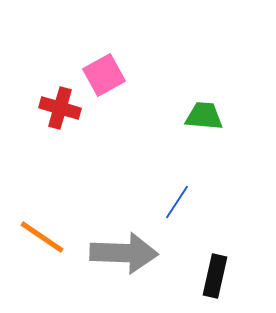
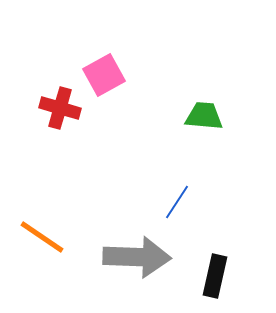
gray arrow: moved 13 px right, 4 px down
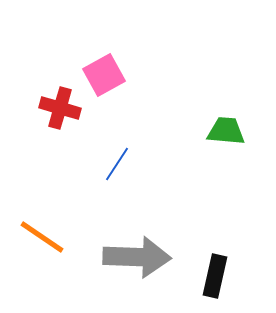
green trapezoid: moved 22 px right, 15 px down
blue line: moved 60 px left, 38 px up
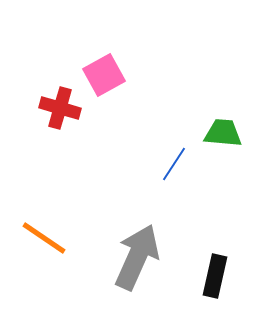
green trapezoid: moved 3 px left, 2 px down
blue line: moved 57 px right
orange line: moved 2 px right, 1 px down
gray arrow: rotated 68 degrees counterclockwise
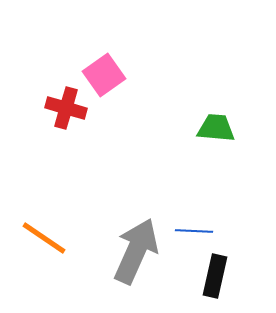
pink square: rotated 6 degrees counterclockwise
red cross: moved 6 px right
green trapezoid: moved 7 px left, 5 px up
blue line: moved 20 px right, 67 px down; rotated 60 degrees clockwise
gray arrow: moved 1 px left, 6 px up
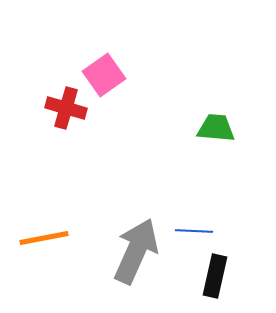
orange line: rotated 45 degrees counterclockwise
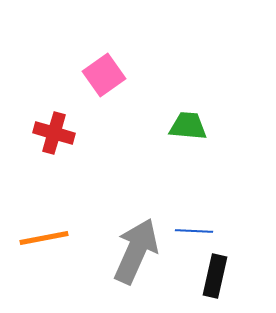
red cross: moved 12 px left, 25 px down
green trapezoid: moved 28 px left, 2 px up
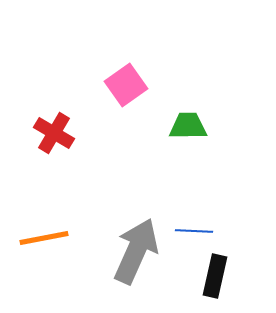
pink square: moved 22 px right, 10 px down
green trapezoid: rotated 6 degrees counterclockwise
red cross: rotated 15 degrees clockwise
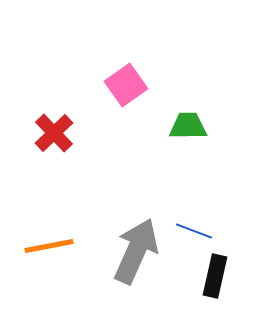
red cross: rotated 15 degrees clockwise
blue line: rotated 18 degrees clockwise
orange line: moved 5 px right, 8 px down
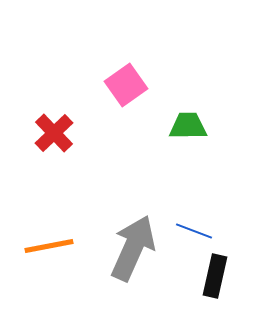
gray arrow: moved 3 px left, 3 px up
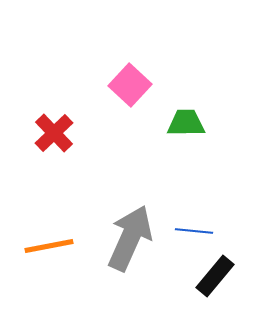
pink square: moved 4 px right; rotated 12 degrees counterclockwise
green trapezoid: moved 2 px left, 3 px up
blue line: rotated 15 degrees counterclockwise
gray arrow: moved 3 px left, 10 px up
black rectangle: rotated 27 degrees clockwise
